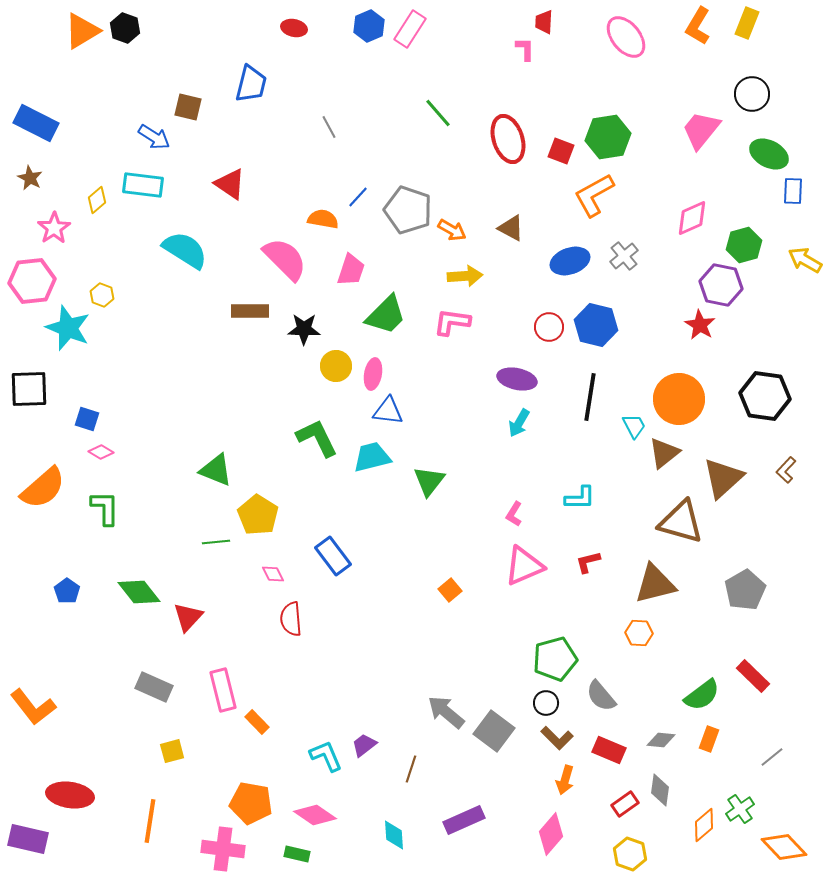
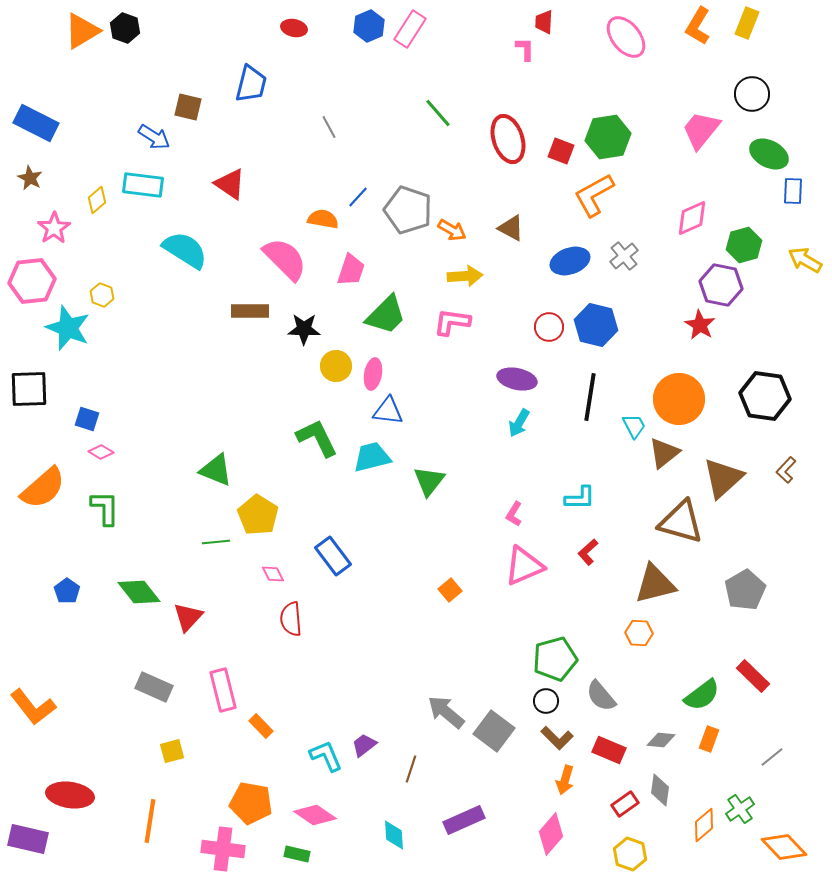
red L-shape at (588, 562): moved 10 px up; rotated 28 degrees counterclockwise
black circle at (546, 703): moved 2 px up
orange rectangle at (257, 722): moved 4 px right, 4 px down
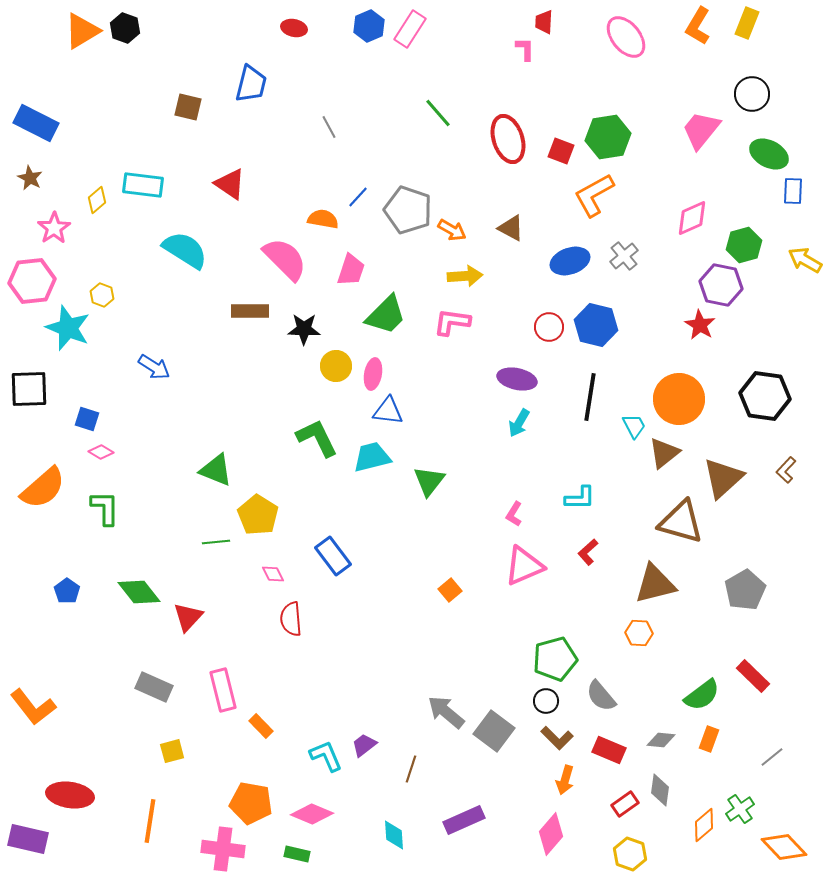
blue arrow at (154, 137): moved 230 px down
pink diamond at (315, 815): moved 3 px left, 1 px up; rotated 12 degrees counterclockwise
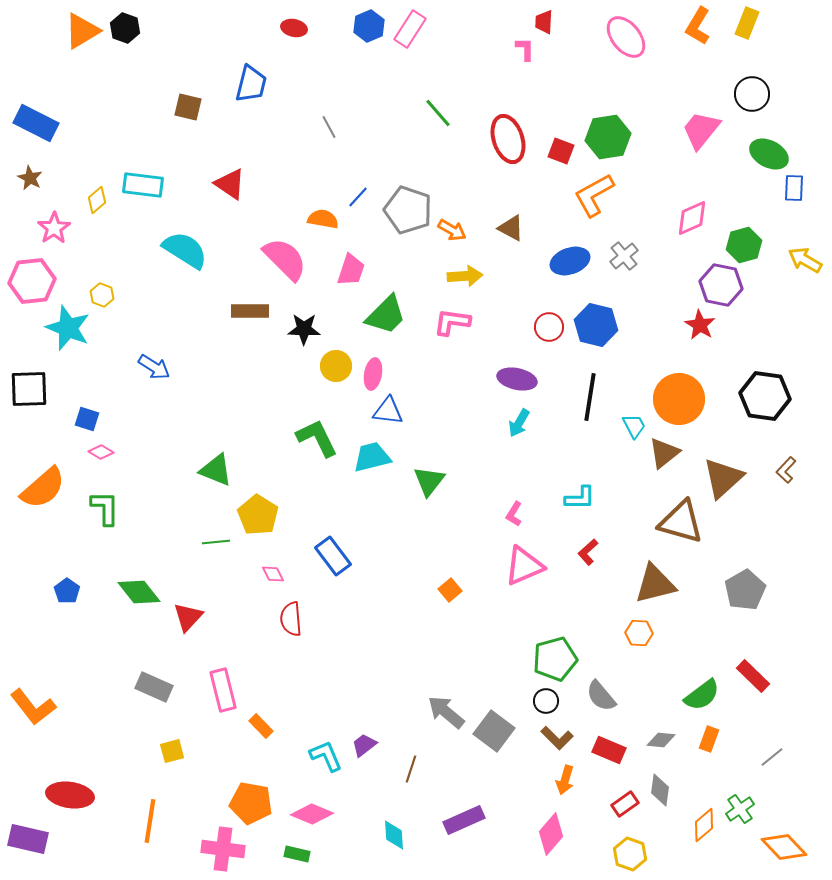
blue rectangle at (793, 191): moved 1 px right, 3 px up
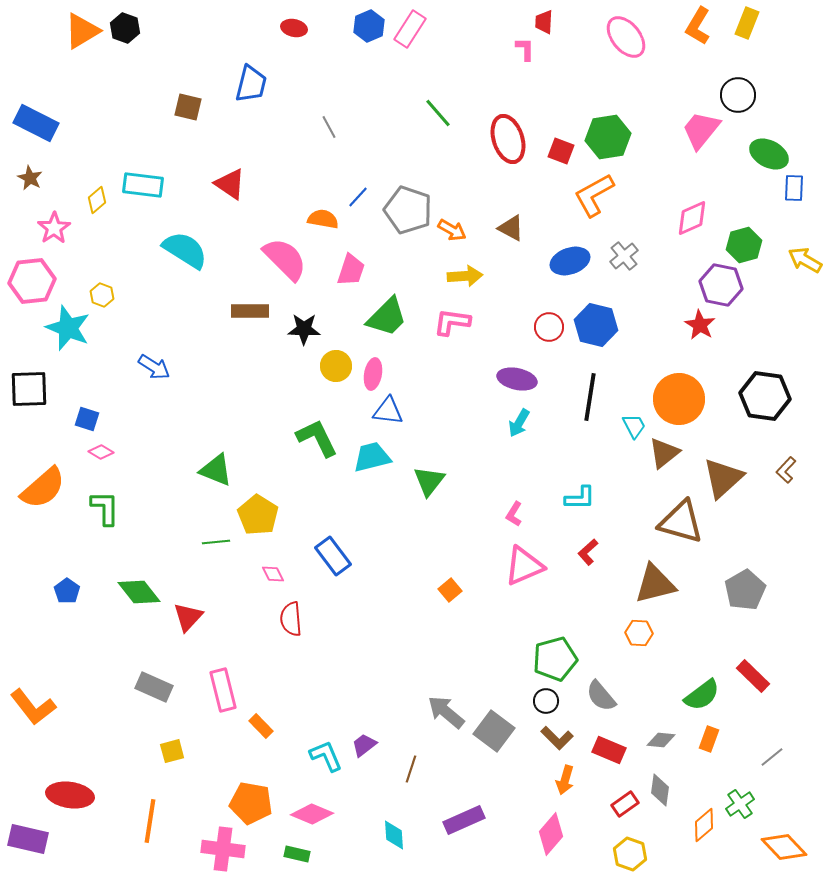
black circle at (752, 94): moved 14 px left, 1 px down
green trapezoid at (386, 315): moved 1 px right, 2 px down
green cross at (740, 809): moved 5 px up
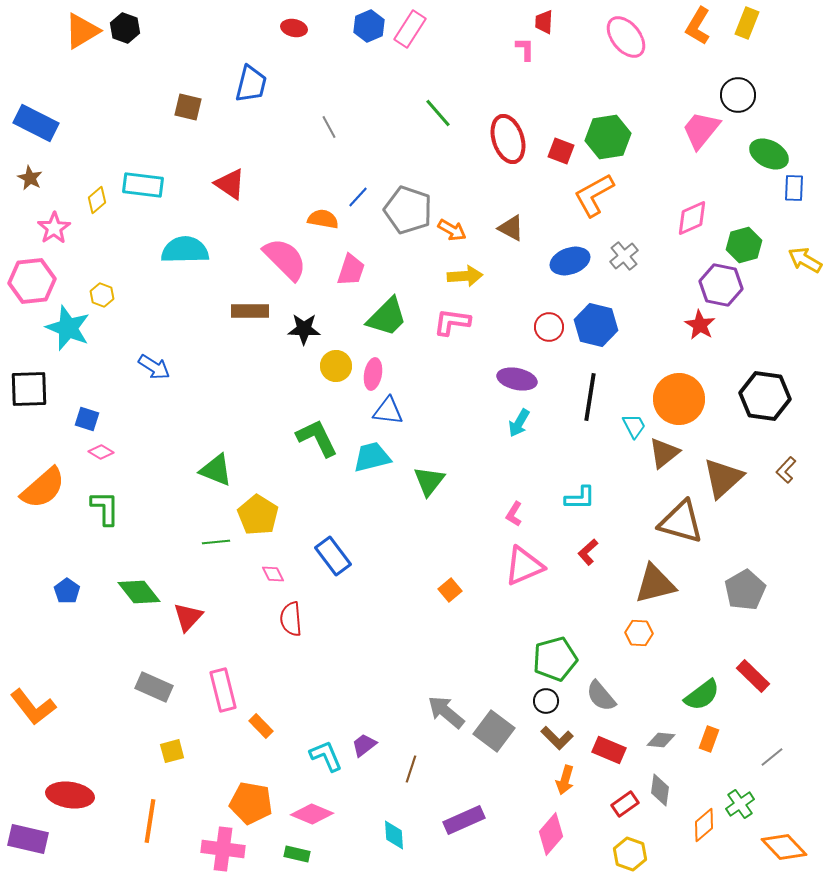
cyan semicircle at (185, 250): rotated 33 degrees counterclockwise
